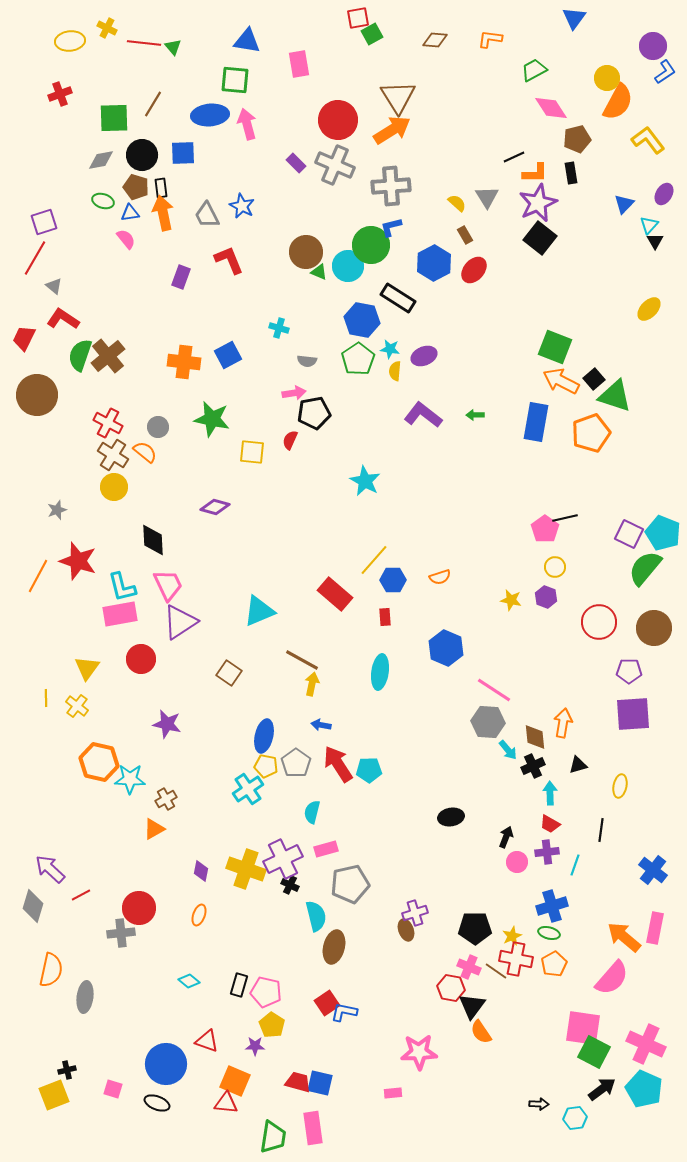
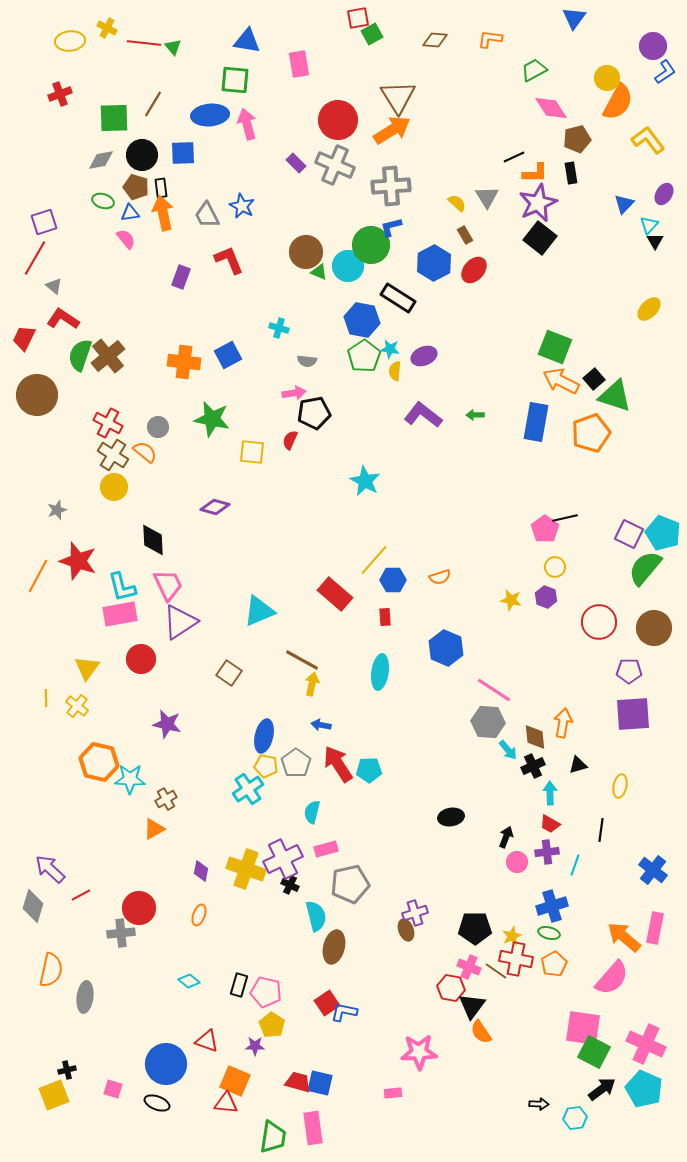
green pentagon at (358, 359): moved 6 px right, 3 px up
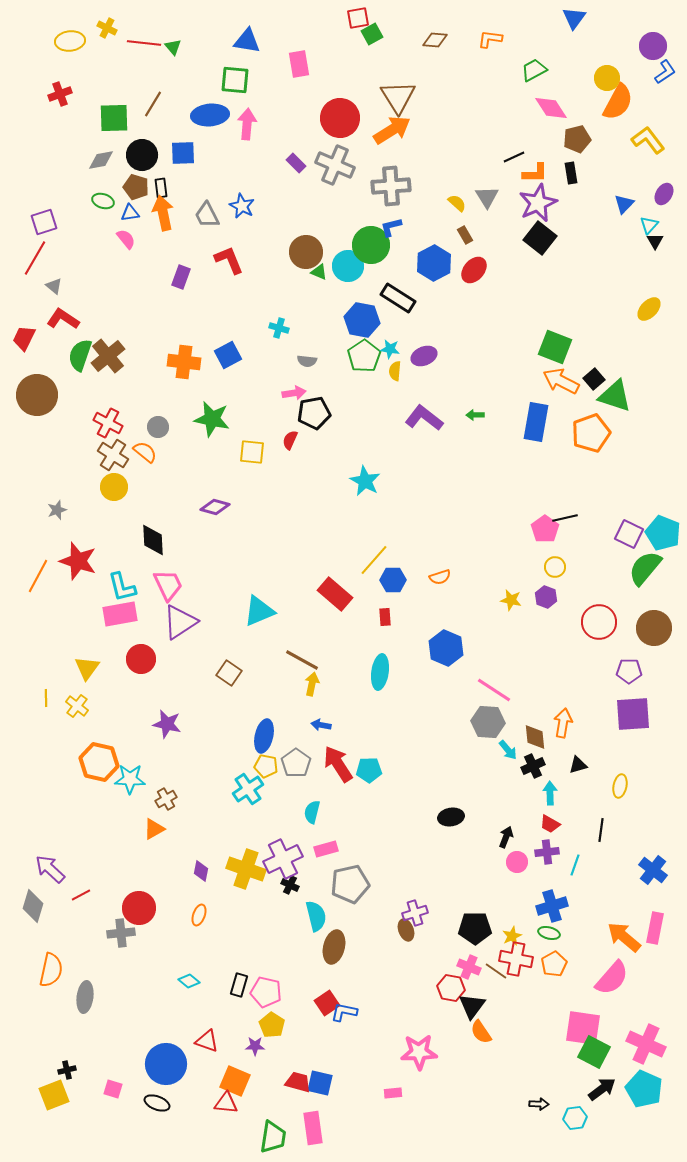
red circle at (338, 120): moved 2 px right, 2 px up
pink arrow at (247, 124): rotated 20 degrees clockwise
purple L-shape at (423, 415): moved 1 px right, 3 px down
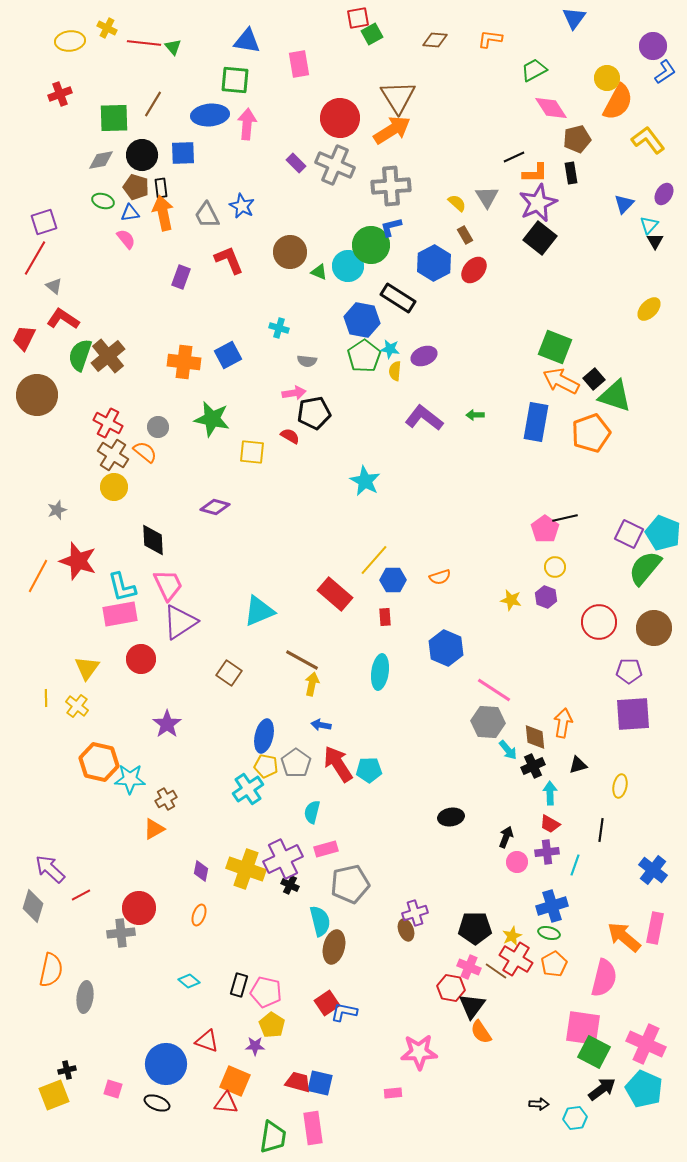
brown circle at (306, 252): moved 16 px left
red semicircle at (290, 440): moved 4 px up; rotated 96 degrees clockwise
purple star at (167, 724): rotated 24 degrees clockwise
cyan semicircle at (316, 916): moved 4 px right, 5 px down
red cross at (516, 959): rotated 20 degrees clockwise
pink semicircle at (612, 978): moved 8 px left; rotated 27 degrees counterclockwise
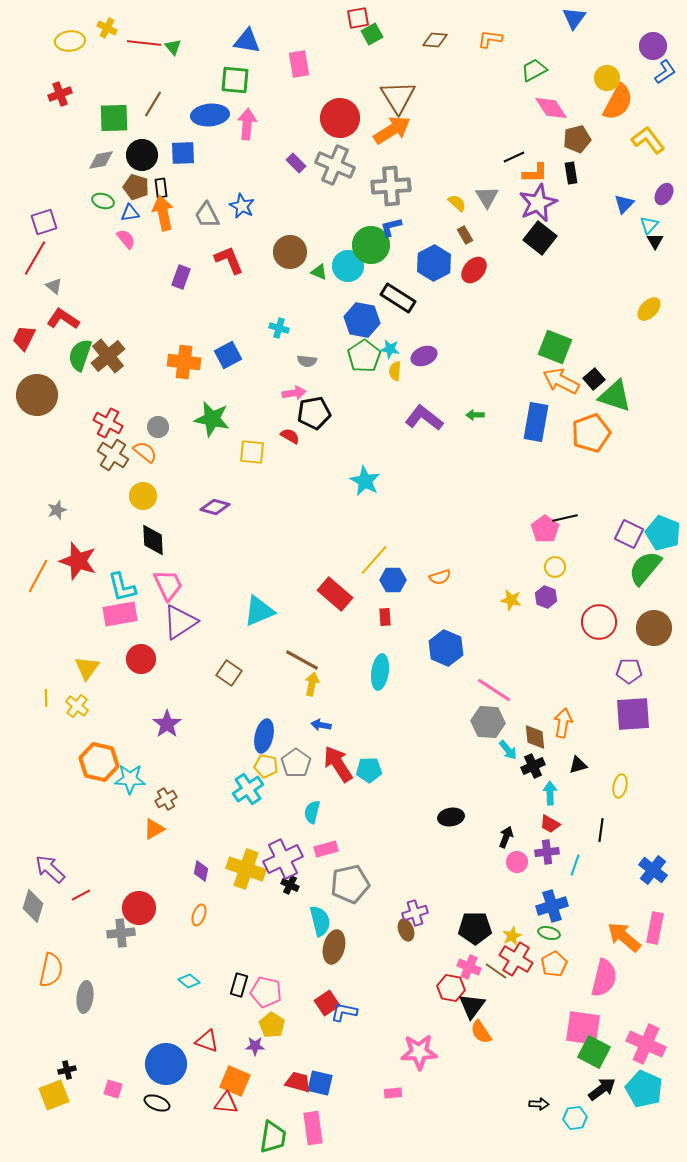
yellow circle at (114, 487): moved 29 px right, 9 px down
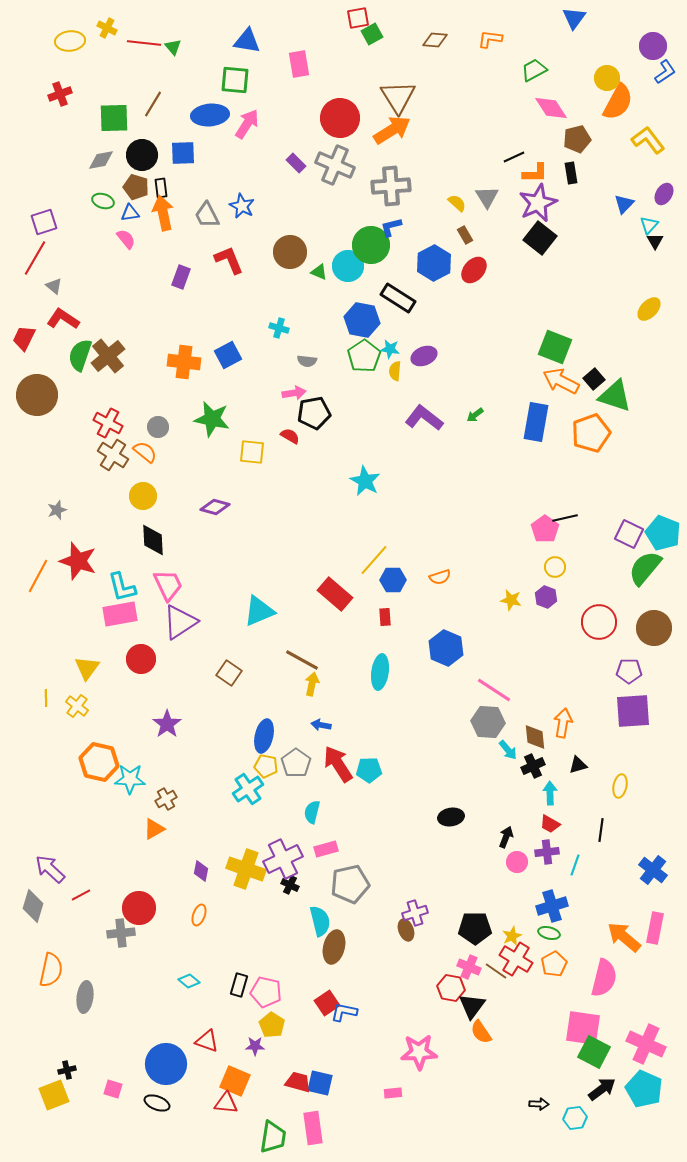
pink arrow at (247, 124): rotated 28 degrees clockwise
green arrow at (475, 415): rotated 36 degrees counterclockwise
purple square at (633, 714): moved 3 px up
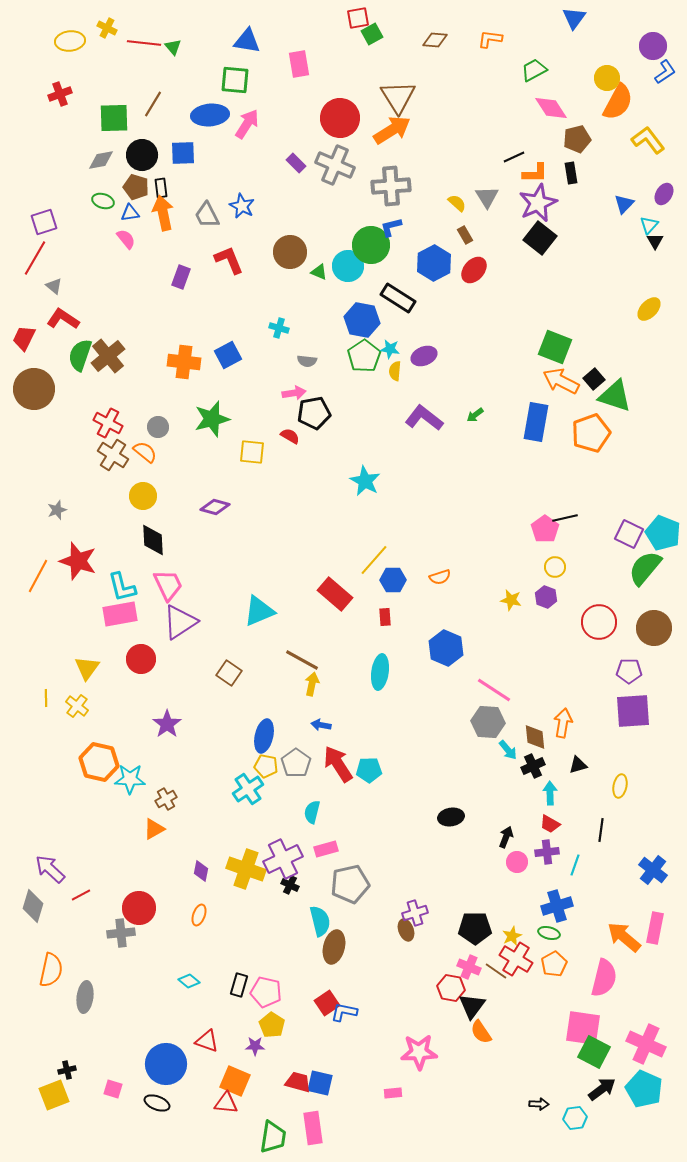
brown circle at (37, 395): moved 3 px left, 6 px up
green star at (212, 419): rotated 27 degrees counterclockwise
blue cross at (552, 906): moved 5 px right
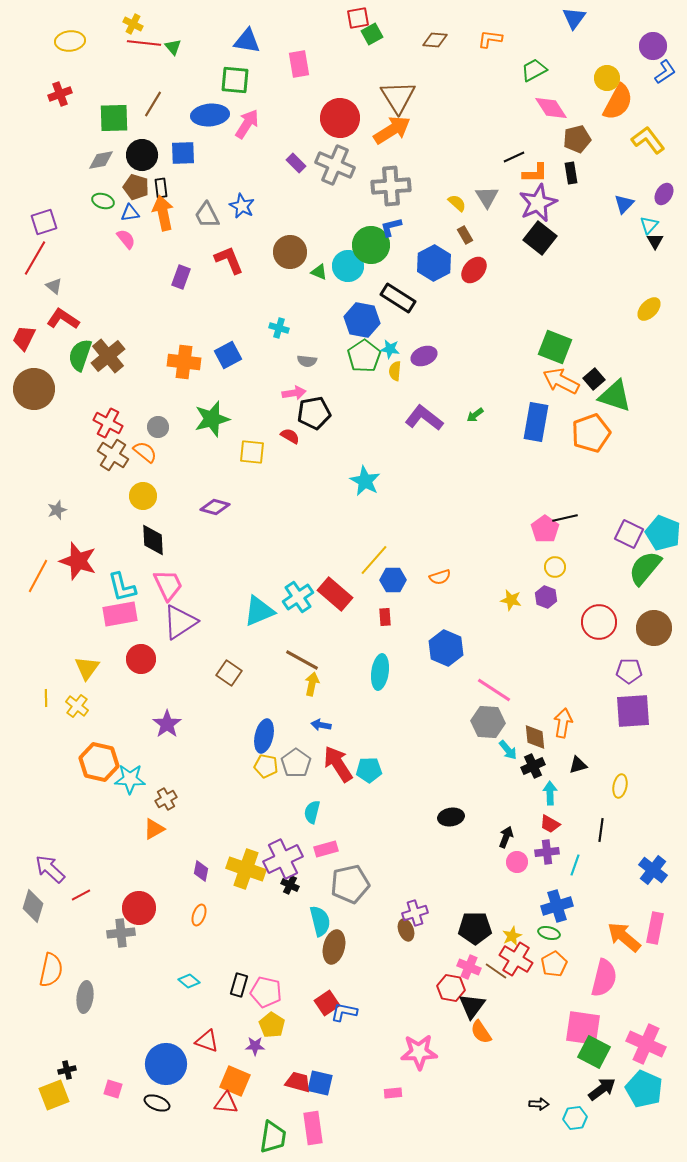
yellow cross at (107, 28): moved 26 px right, 4 px up
cyan cross at (248, 789): moved 50 px right, 192 px up
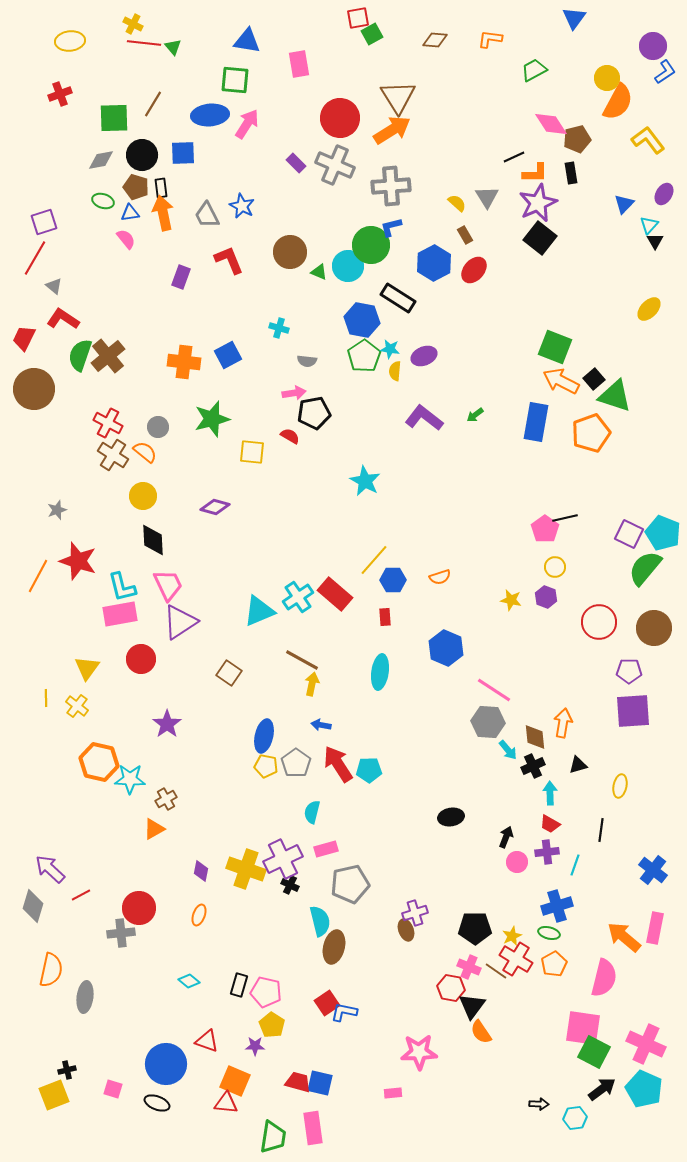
pink diamond at (551, 108): moved 16 px down
